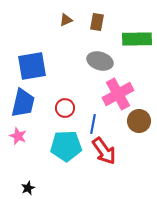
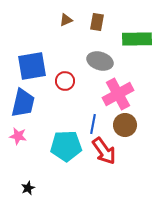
red circle: moved 27 px up
brown circle: moved 14 px left, 4 px down
pink star: rotated 12 degrees counterclockwise
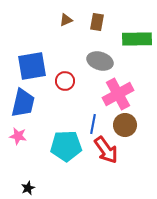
red arrow: moved 2 px right, 1 px up
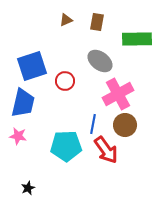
gray ellipse: rotated 20 degrees clockwise
blue square: rotated 8 degrees counterclockwise
